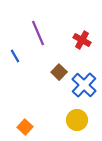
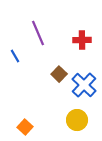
red cross: rotated 30 degrees counterclockwise
brown square: moved 2 px down
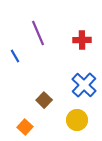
brown square: moved 15 px left, 26 px down
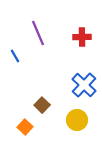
red cross: moved 3 px up
brown square: moved 2 px left, 5 px down
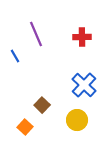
purple line: moved 2 px left, 1 px down
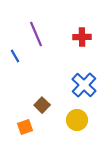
orange square: rotated 28 degrees clockwise
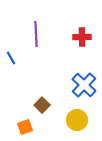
purple line: rotated 20 degrees clockwise
blue line: moved 4 px left, 2 px down
